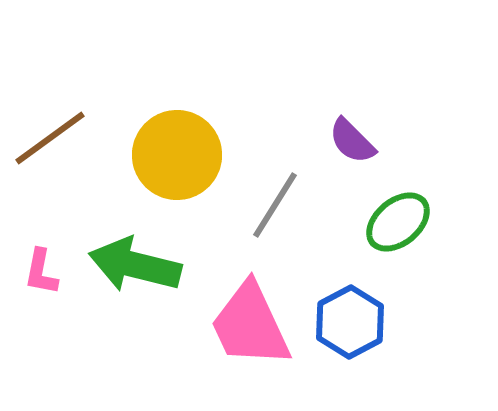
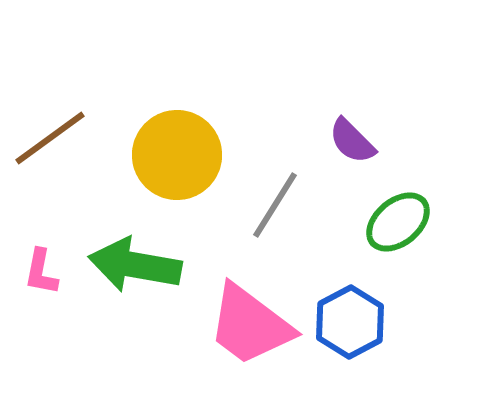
green arrow: rotated 4 degrees counterclockwise
pink trapezoid: rotated 28 degrees counterclockwise
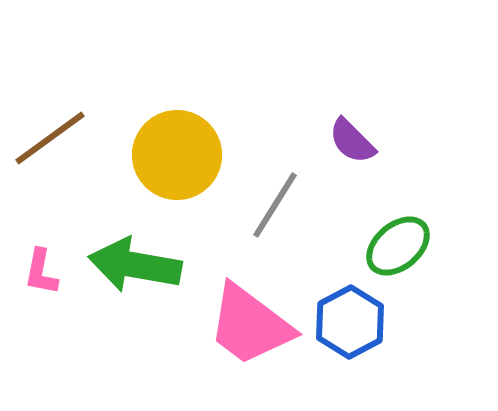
green ellipse: moved 24 px down
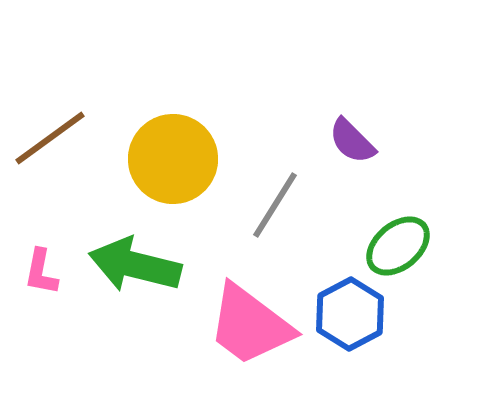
yellow circle: moved 4 px left, 4 px down
green arrow: rotated 4 degrees clockwise
blue hexagon: moved 8 px up
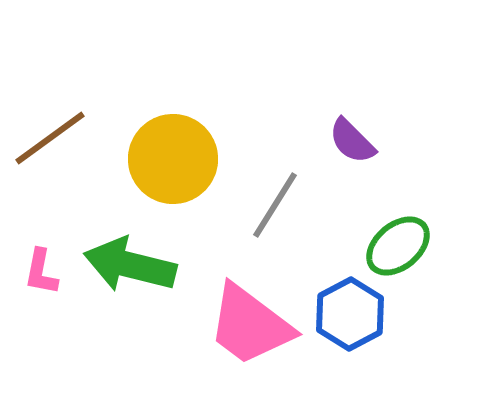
green arrow: moved 5 px left
